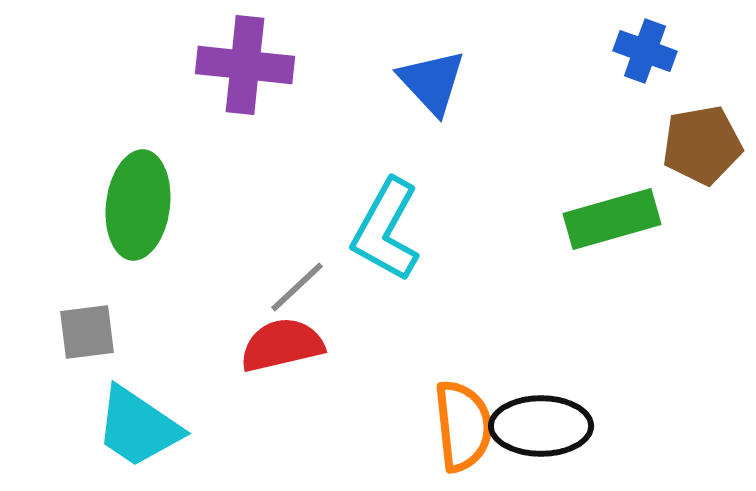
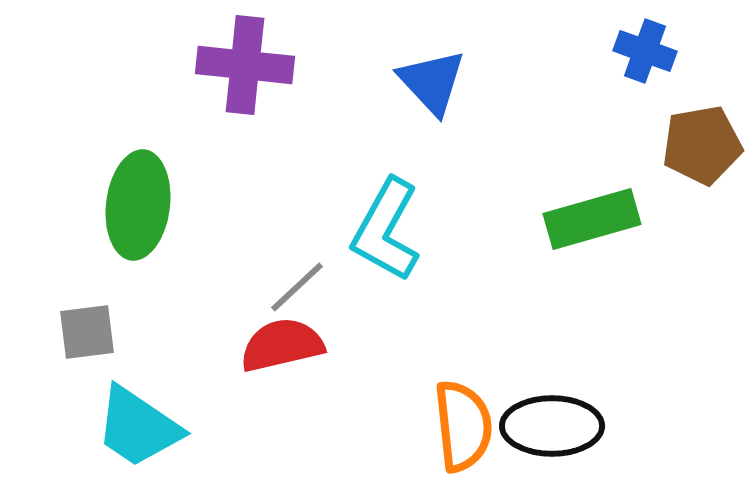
green rectangle: moved 20 px left
black ellipse: moved 11 px right
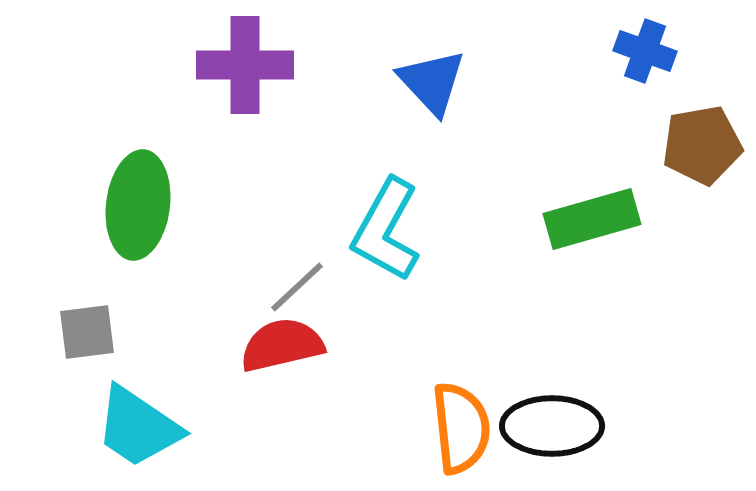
purple cross: rotated 6 degrees counterclockwise
orange semicircle: moved 2 px left, 2 px down
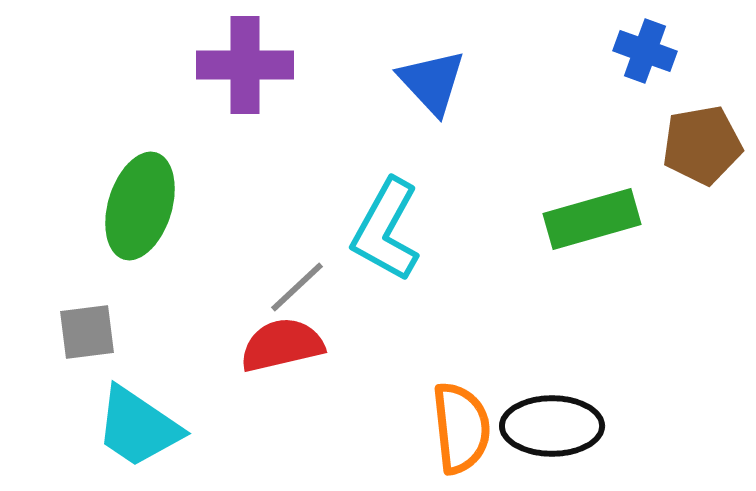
green ellipse: moved 2 px right, 1 px down; rotated 10 degrees clockwise
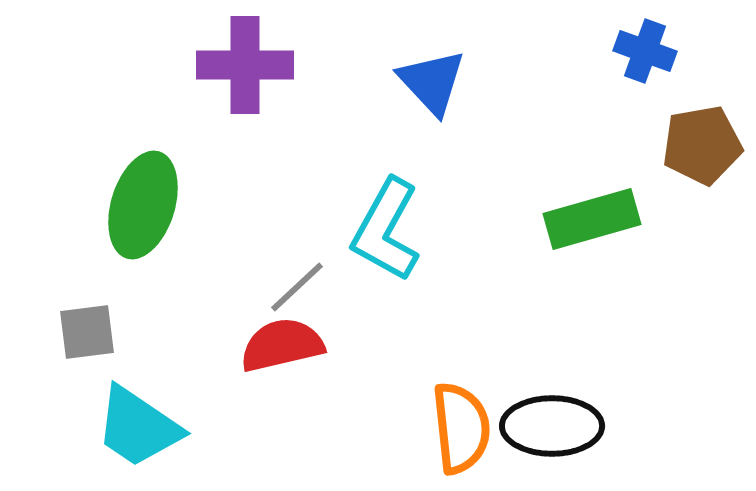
green ellipse: moved 3 px right, 1 px up
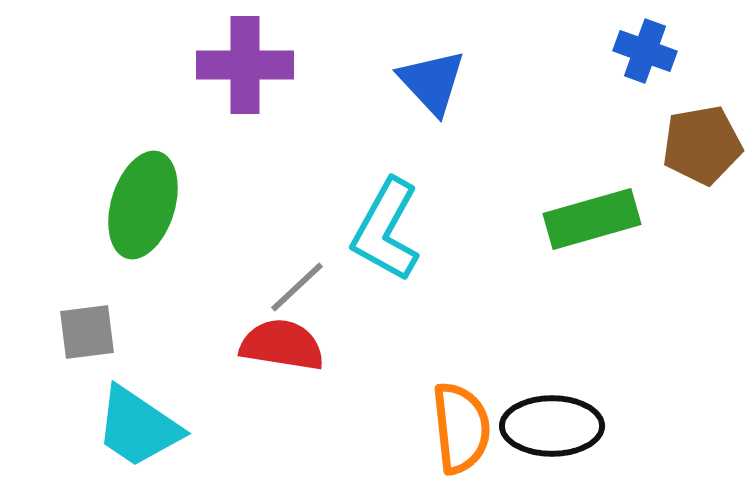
red semicircle: rotated 22 degrees clockwise
